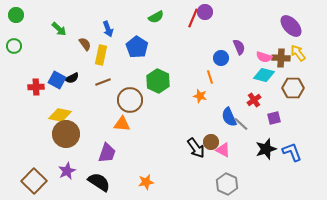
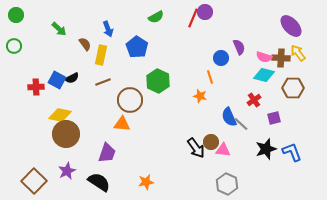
pink triangle at (223, 150): rotated 21 degrees counterclockwise
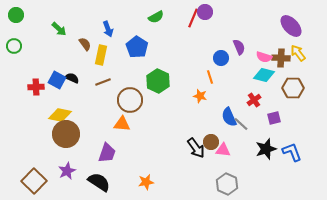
black semicircle at (72, 78): rotated 128 degrees counterclockwise
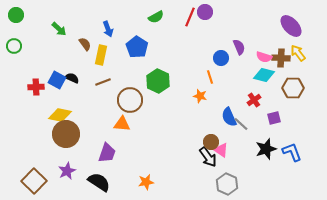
red line at (193, 18): moved 3 px left, 1 px up
black arrow at (196, 148): moved 12 px right, 9 px down
pink triangle at (223, 150): moved 2 px left; rotated 28 degrees clockwise
